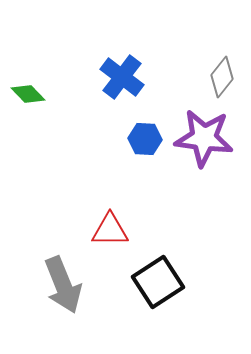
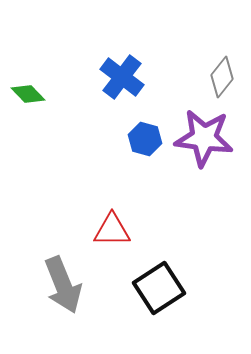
blue hexagon: rotated 12 degrees clockwise
red triangle: moved 2 px right
black square: moved 1 px right, 6 px down
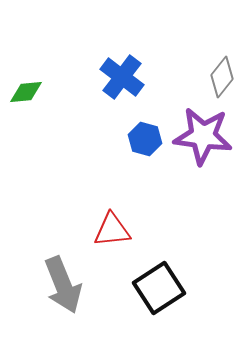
green diamond: moved 2 px left, 2 px up; rotated 52 degrees counterclockwise
purple star: moved 1 px left, 2 px up
red triangle: rotated 6 degrees counterclockwise
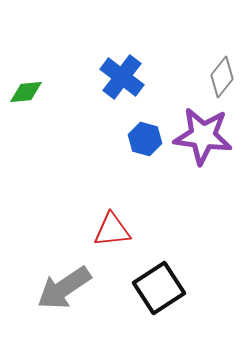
gray arrow: moved 1 px right, 3 px down; rotated 78 degrees clockwise
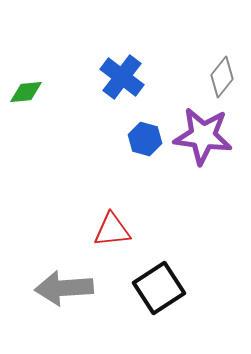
gray arrow: rotated 30 degrees clockwise
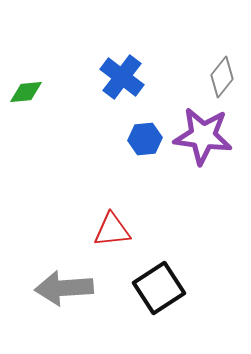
blue hexagon: rotated 20 degrees counterclockwise
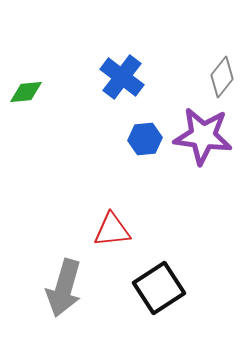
gray arrow: rotated 70 degrees counterclockwise
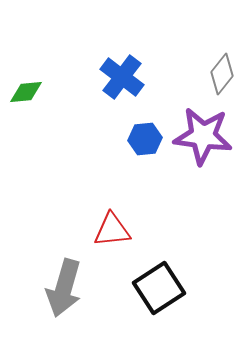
gray diamond: moved 3 px up
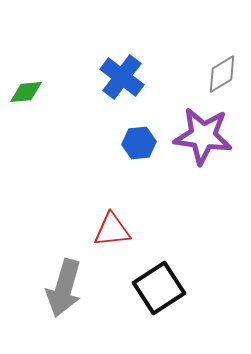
gray diamond: rotated 21 degrees clockwise
blue hexagon: moved 6 px left, 4 px down
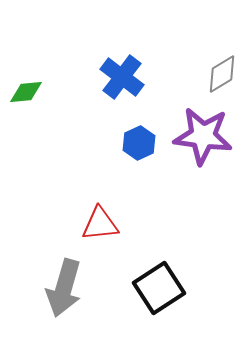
blue hexagon: rotated 20 degrees counterclockwise
red triangle: moved 12 px left, 6 px up
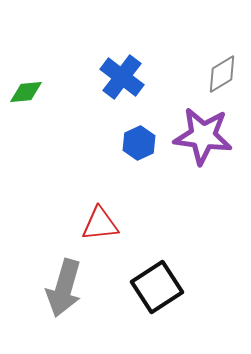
black square: moved 2 px left, 1 px up
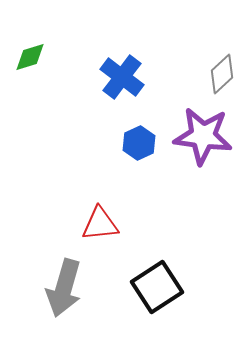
gray diamond: rotated 12 degrees counterclockwise
green diamond: moved 4 px right, 35 px up; rotated 12 degrees counterclockwise
